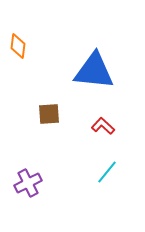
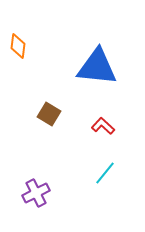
blue triangle: moved 3 px right, 4 px up
brown square: rotated 35 degrees clockwise
cyan line: moved 2 px left, 1 px down
purple cross: moved 8 px right, 10 px down
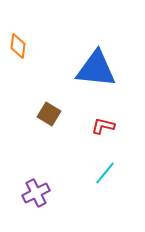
blue triangle: moved 1 px left, 2 px down
red L-shape: rotated 30 degrees counterclockwise
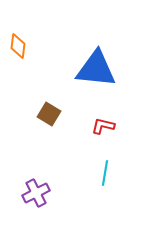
cyan line: rotated 30 degrees counterclockwise
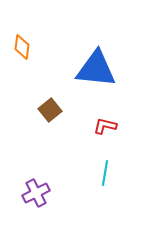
orange diamond: moved 4 px right, 1 px down
brown square: moved 1 px right, 4 px up; rotated 20 degrees clockwise
red L-shape: moved 2 px right
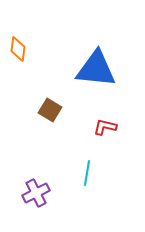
orange diamond: moved 4 px left, 2 px down
brown square: rotated 20 degrees counterclockwise
red L-shape: moved 1 px down
cyan line: moved 18 px left
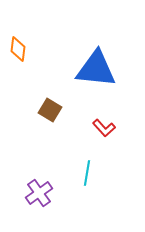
red L-shape: moved 1 px left, 1 px down; rotated 145 degrees counterclockwise
purple cross: moved 3 px right; rotated 8 degrees counterclockwise
